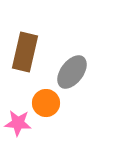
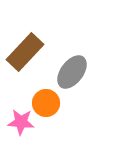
brown rectangle: rotated 30 degrees clockwise
pink star: moved 3 px right, 1 px up
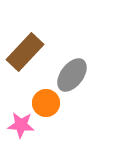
gray ellipse: moved 3 px down
pink star: moved 3 px down
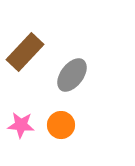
orange circle: moved 15 px right, 22 px down
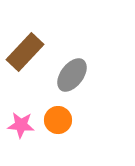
orange circle: moved 3 px left, 5 px up
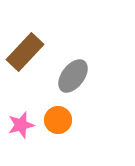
gray ellipse: moved 1 px right, 1 px down
pink star: rotated 20 degrees counterclockwise
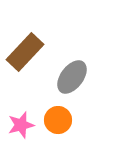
gray ellipse: moved 1 px left, 1 px down
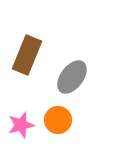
brown rectangle: moved 2 px right, 3 px down; rotated 21 degrees counterclockwise
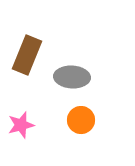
gray ellipse: rotated 56 degrees clockwise
orange circle: moved 23 px right
